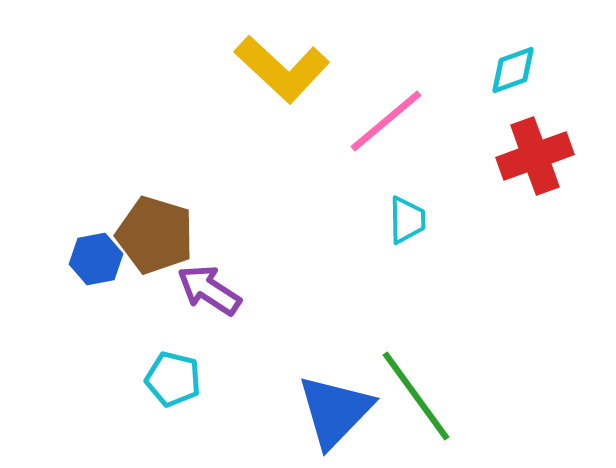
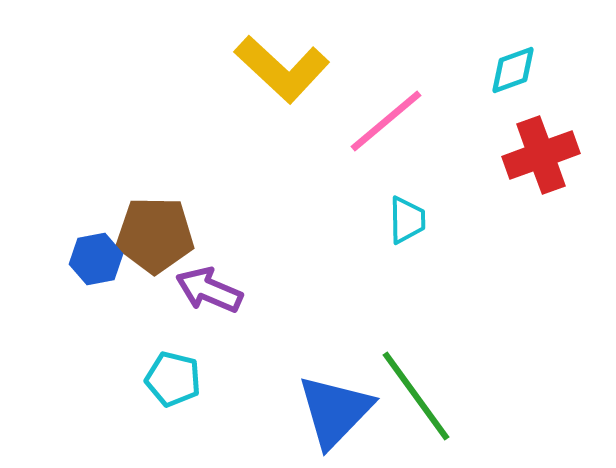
red cross: moved 6 px right, 1 px up
brown pentagon: rotated 16 degrees counterclockwise
purple arrow: rotated 10 degrees counterclockwise
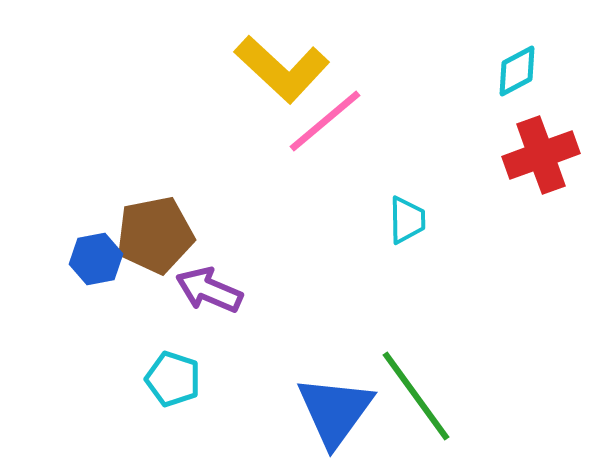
cyan diamond: moved 4 px right, 1 px down; rotated 8 degrees counterclockwise
pink line: moved 61 px left
brown pentagon: rotated 12 degrees counterclockwise
cyan pentagon: rotated 4 degrees clockwise
blue triangle: rotated 8 degrees counterclockwise
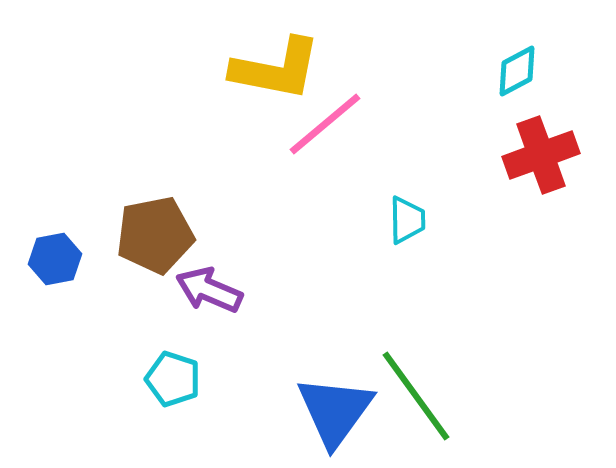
yellow L-shape: moved 6 px left; rotated 32 degrees counterclockwise
pink line: moved 3 px down
blue hexagon: moved 41 px left
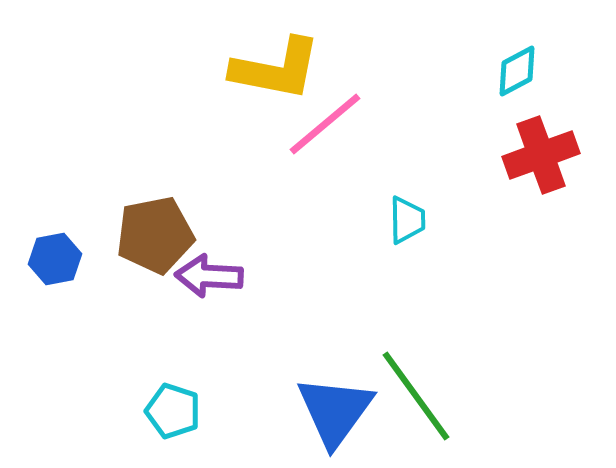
purple arrow: moved 14 px up; rotated 20 degrees counterclockwise
cyan pentagon: moved 32 px down
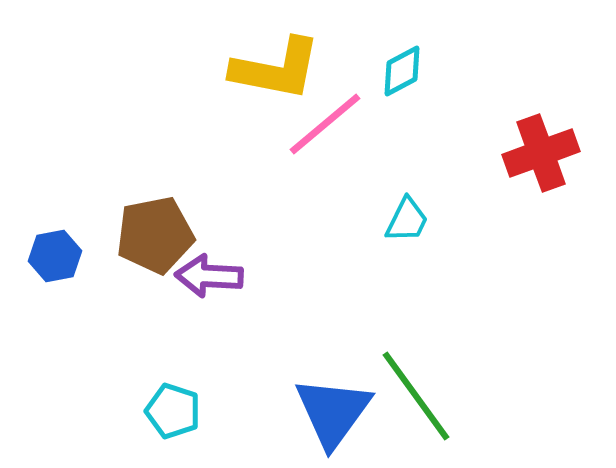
cyan diamond: moved 115 px left
red cross: moved 2 px up
cyan trapezoid: rotated 27 degrees clockwise
blue hexagon: moved 3 px up
blue triangle: moved 2 px left, 1 px down
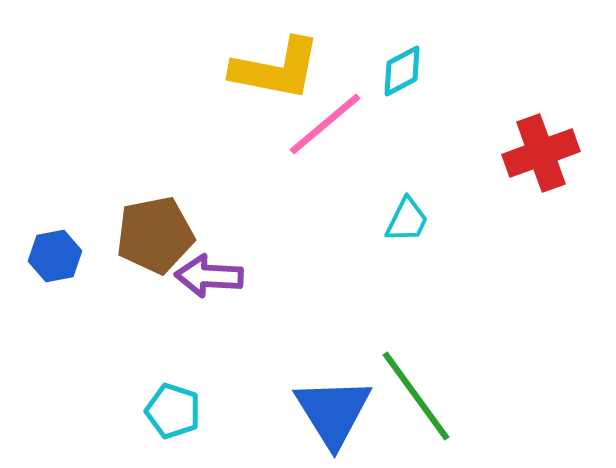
blue triangle: rotated 8 degrees counterclockwise
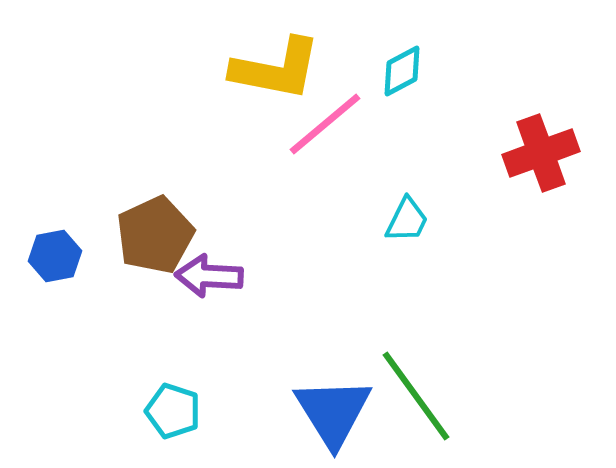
brown pentagon: rotated 14 degrees counterclockwise
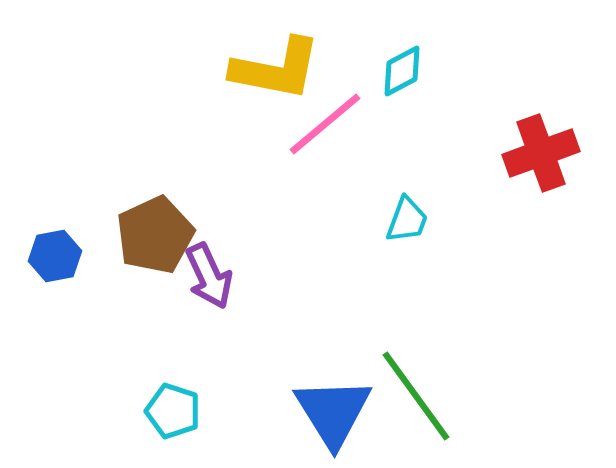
cyan trapezoid: rotated 6 degrees counterclockwise
purple arrow: rotated 118 degrees counterclockwise
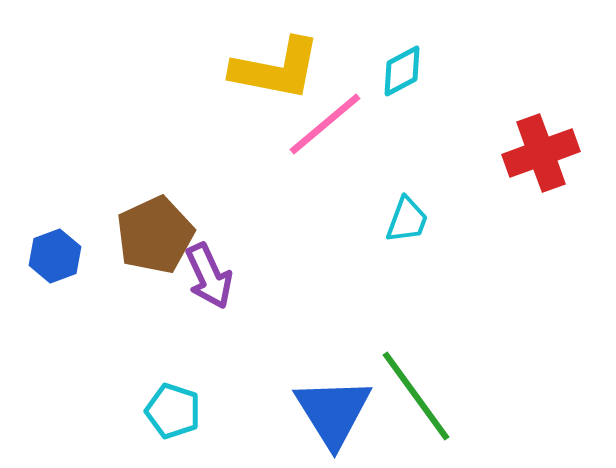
blue hexagon: rotated 9 degrees counterclockwise
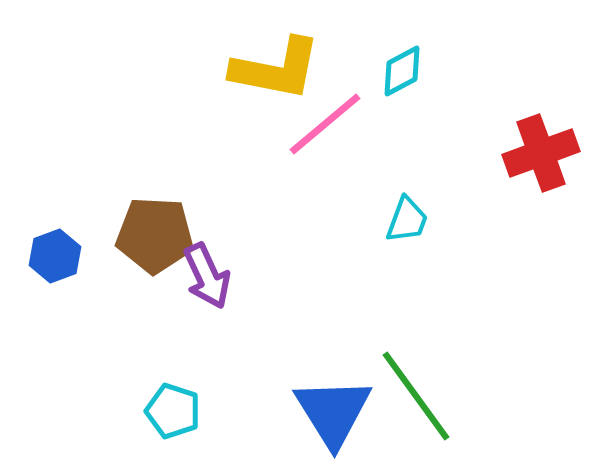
brown pentagon: rotated 28 degrees clockwise
purple arrow: moved 2 px left
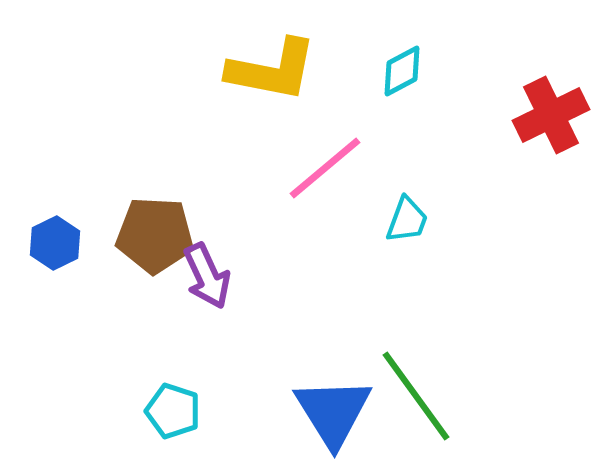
yellow L-shape: moved 4 px left, 1 px down
pink line: moved 44 px down
red cross: moved 10 px right, 38 px up; rotated 6 degrees counterclockwise
blue hexagon: moved 13 px up; rotated 6 degrees counterclockwise
